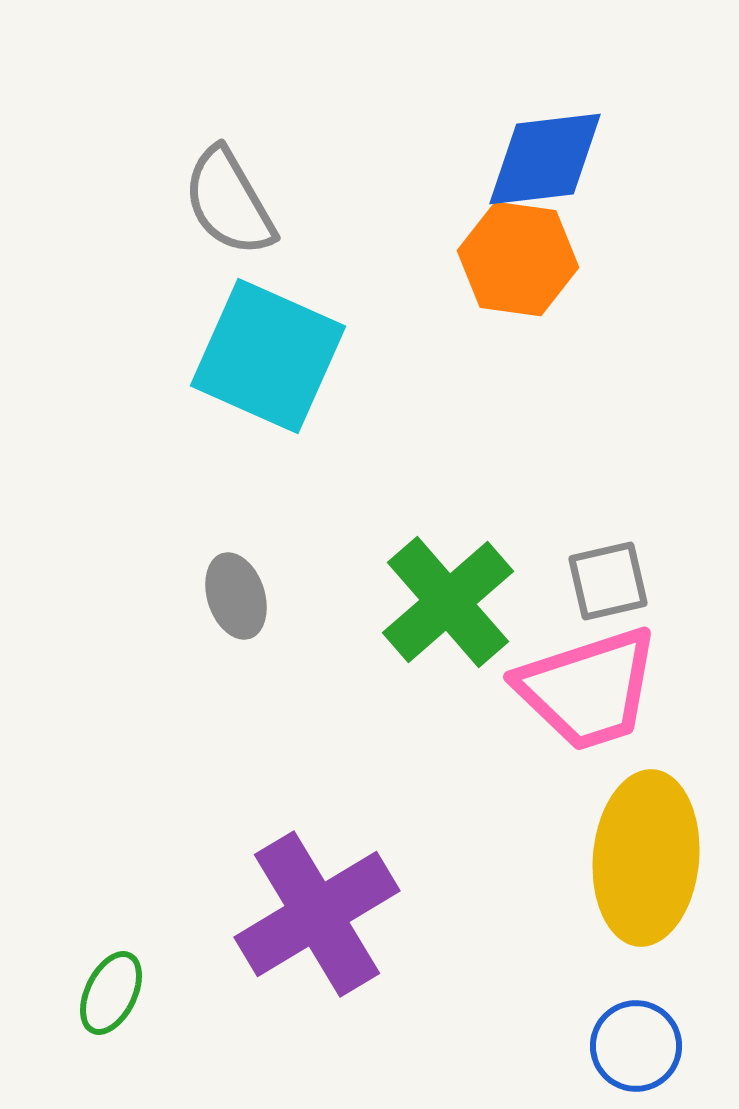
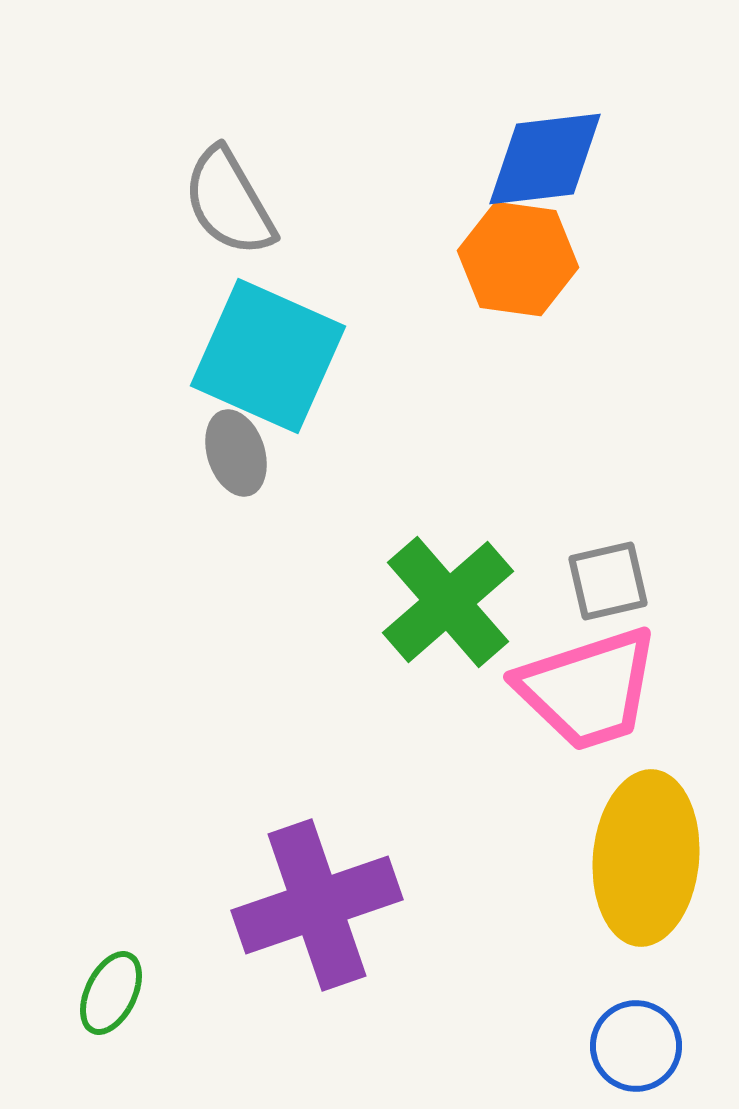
gray ellipse: moved 143 px up
purple cross: moved 9 px up; rotated 12 degrees clockwise
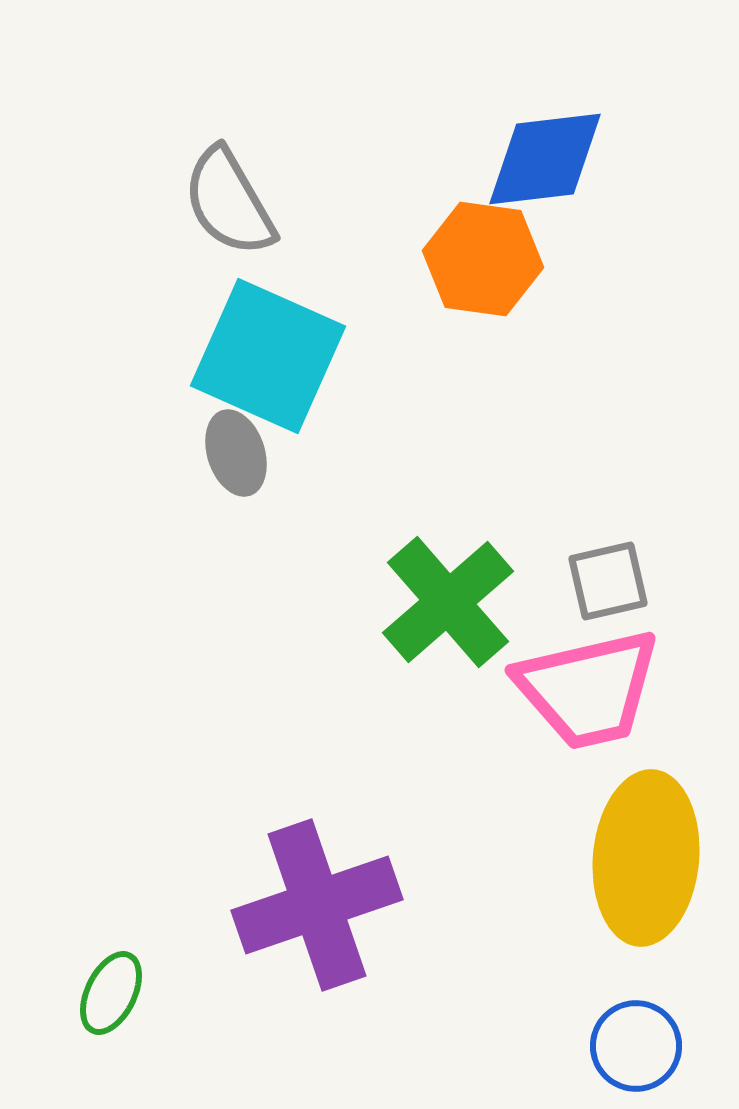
orange hexagon: moved 35 px left
pink trapezoid: rotated 5 degrees clockwise
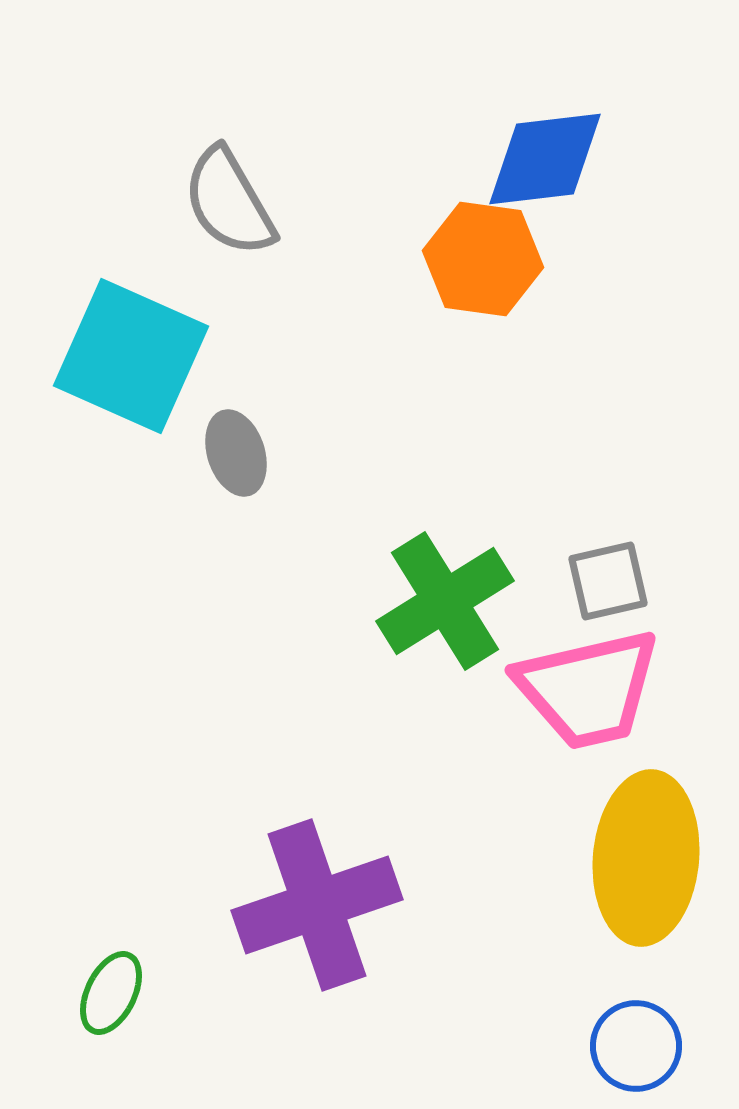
cyan square: moved 137 px left
green cross: moved 3 px left, 1 px up; rotated 9 degrees clockwise
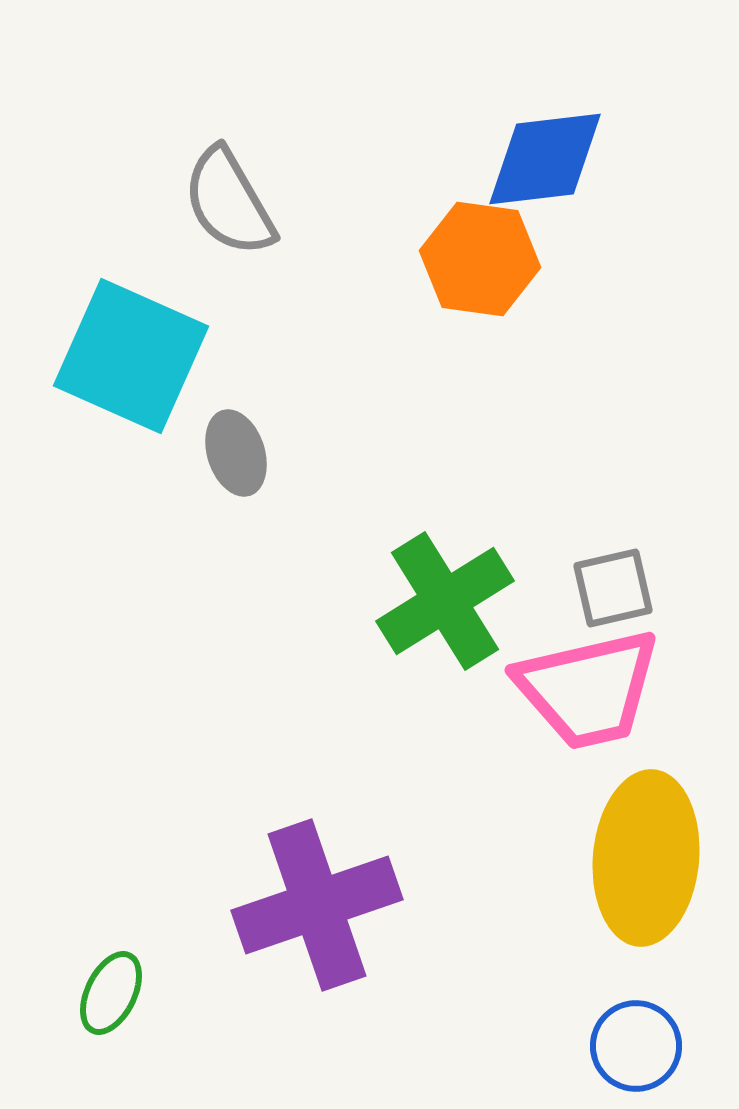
orange hexagon: moved 3 px left
gray square: moved 5 px right, 7 px down
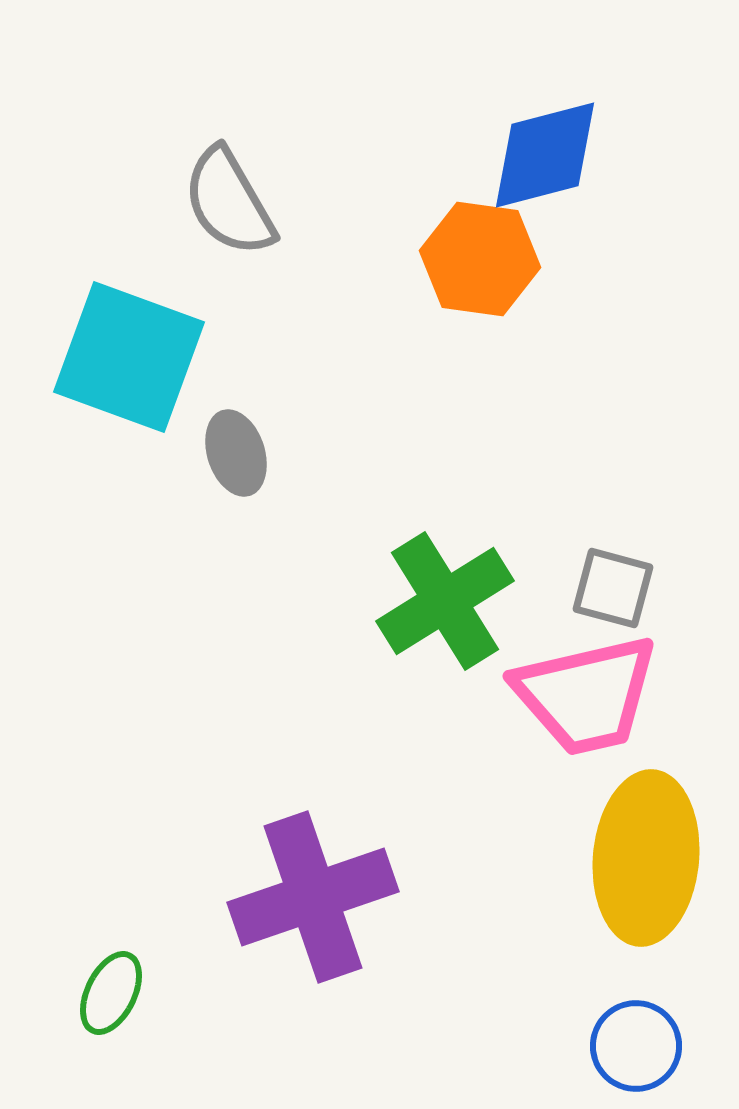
blue diamond: moved 4 px up; rotated 8 degrees counterclockwise
cyan square: moved 2 px left, 1 px down; rotated 4 degrees counterclockwise
gray square: rotated 28 degrees clockwise
pink trapezoid: moved 2 px left, 6 px down
purple cross: moved 4 px left, 8 px up
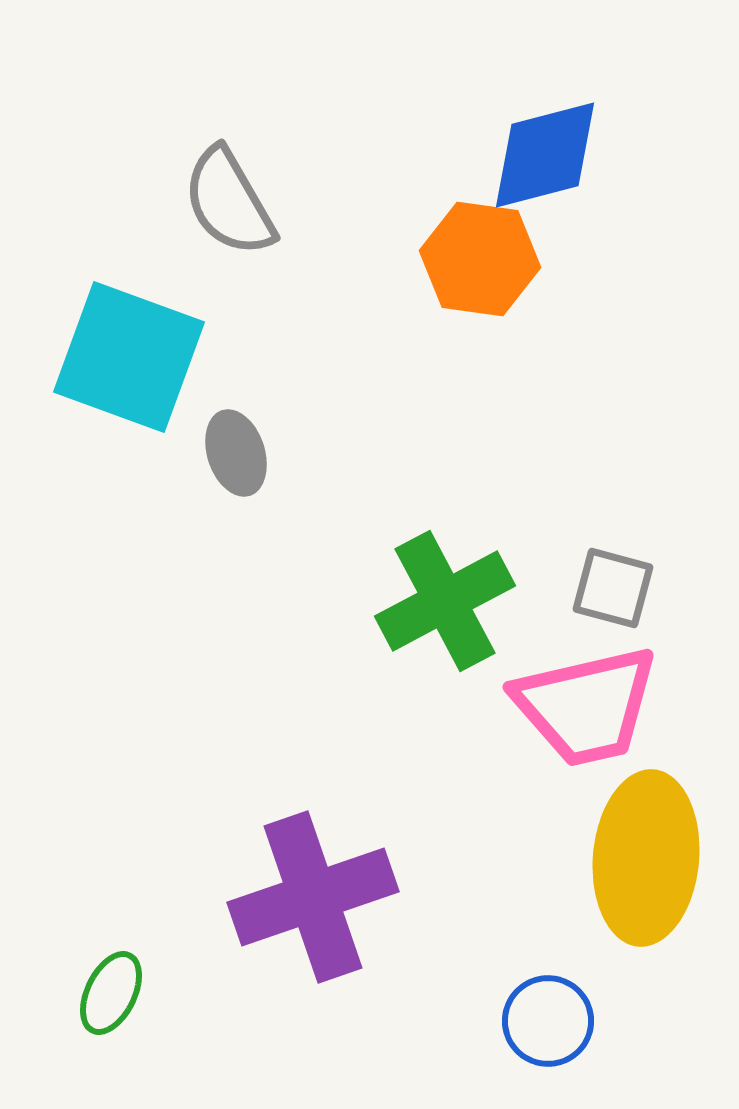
green cross: rotated 4 degrees clockwise
pink trapezoid: moved 11 px down
blue circle: moved 88 px left, 25 px up
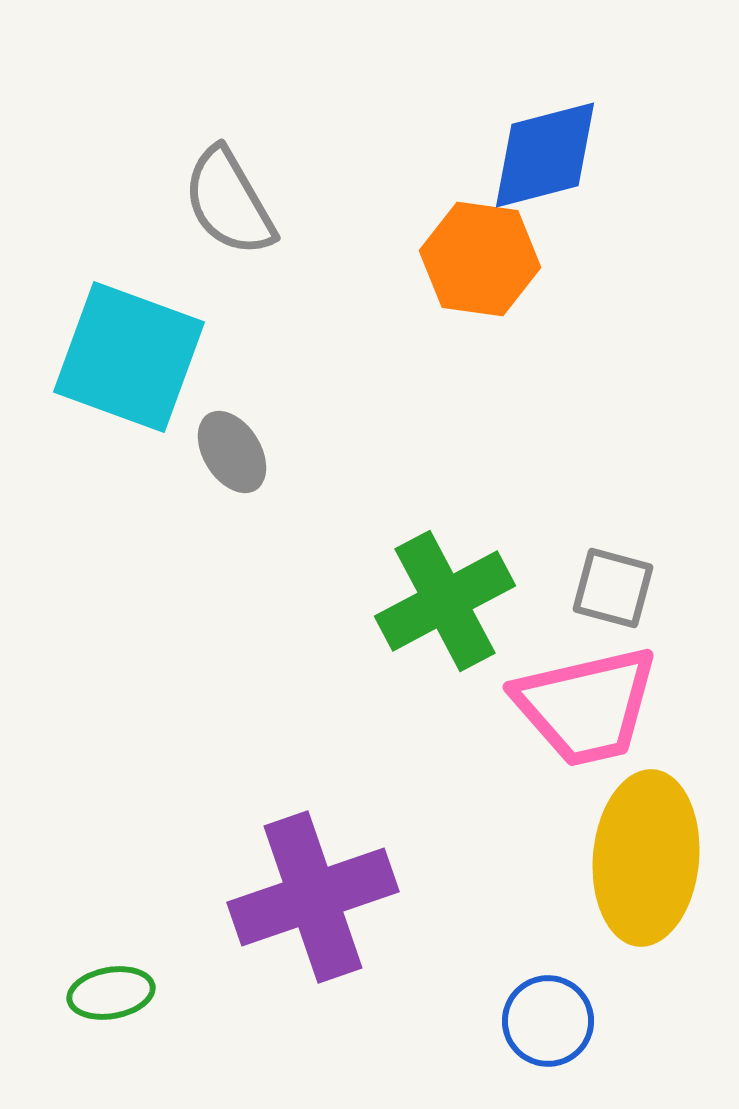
gray ellipse: moved 4 px left, 1 px up; rotated 14 degrees counterclockwise
green ellipse: rotated 54 degrees clockwise
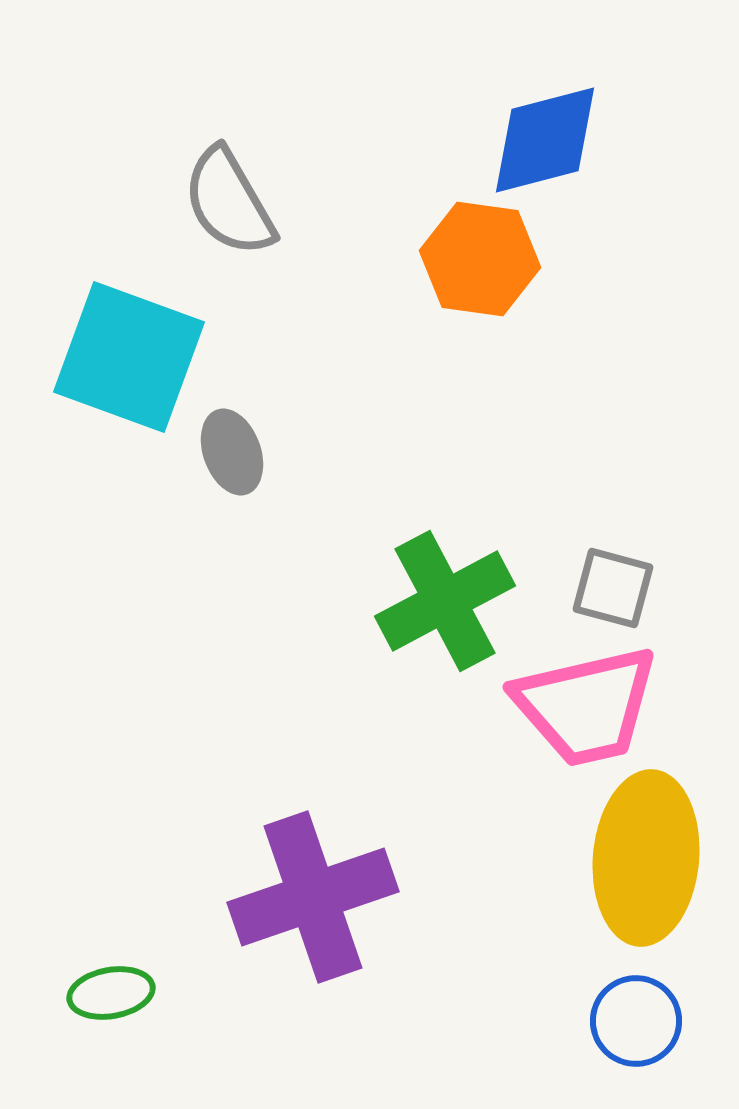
blue diamond: moved 15 px up
gray ellipse: rotated 12 degrees clockwise
blue circle: moved 88 px right
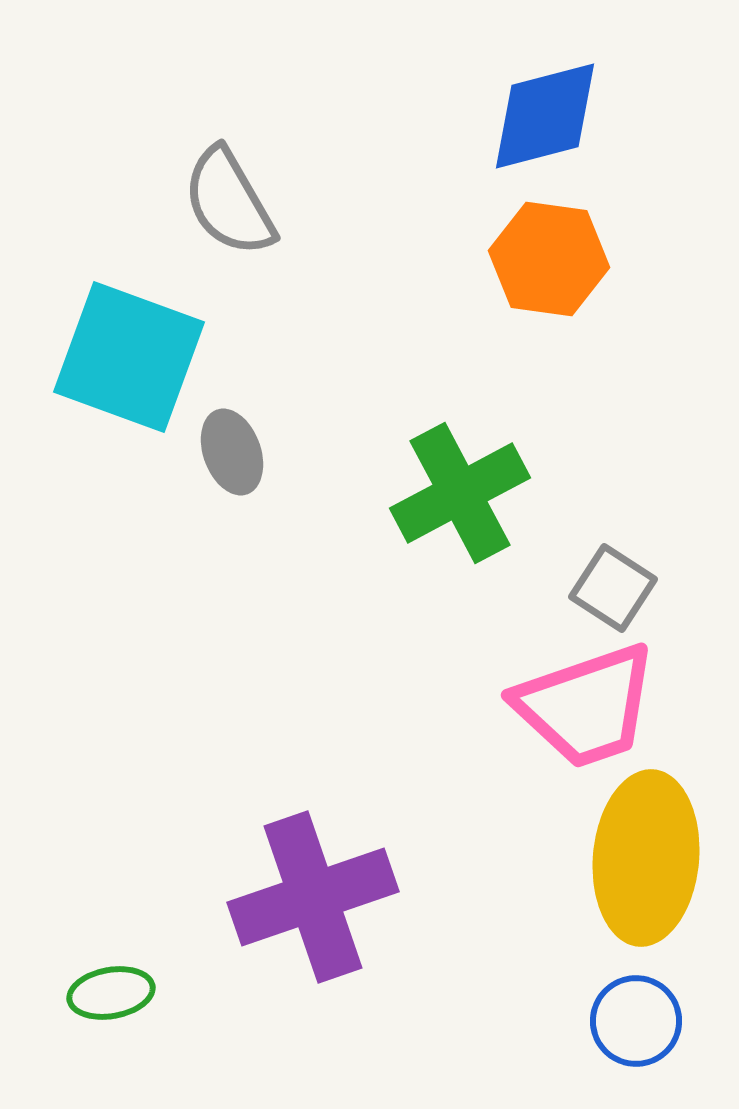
blue diamond: moved 24 px up
orange hexagon: moved 69 px right
gray square: rotated 18 degrees clockwise
green cross: moved 15 px right, 108 px up
pink trapezoid: rotated 6 degrees counterclockwise
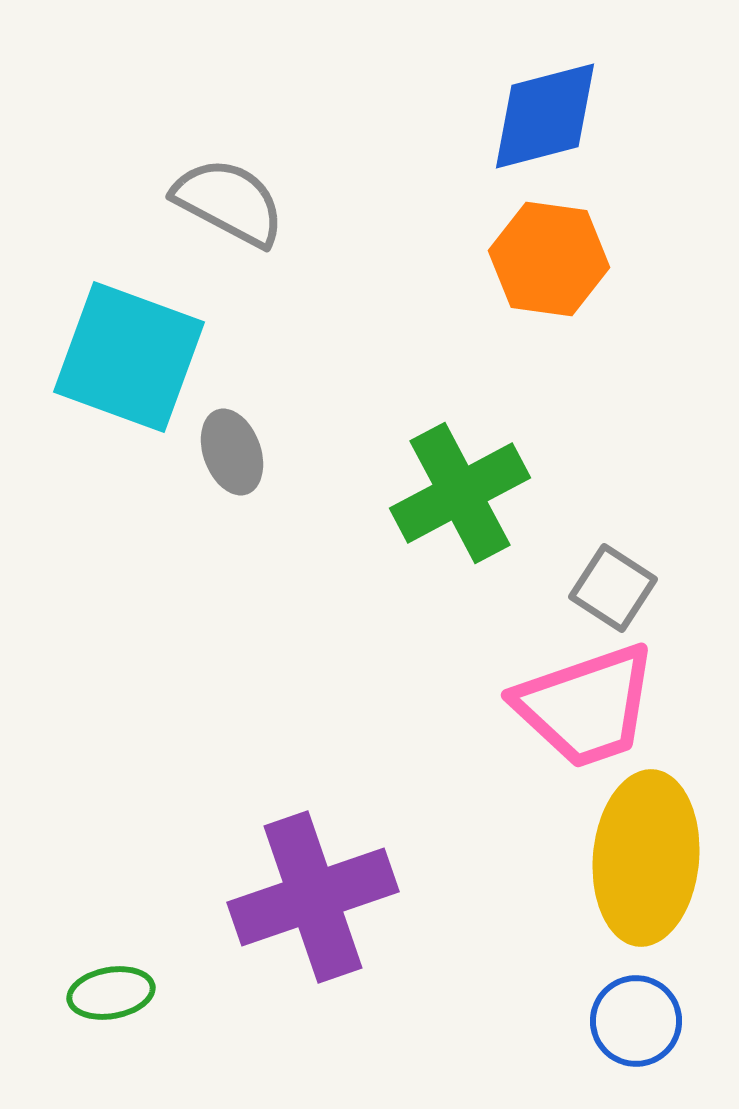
gray semicircle: rotated 148 degrees clockwise
